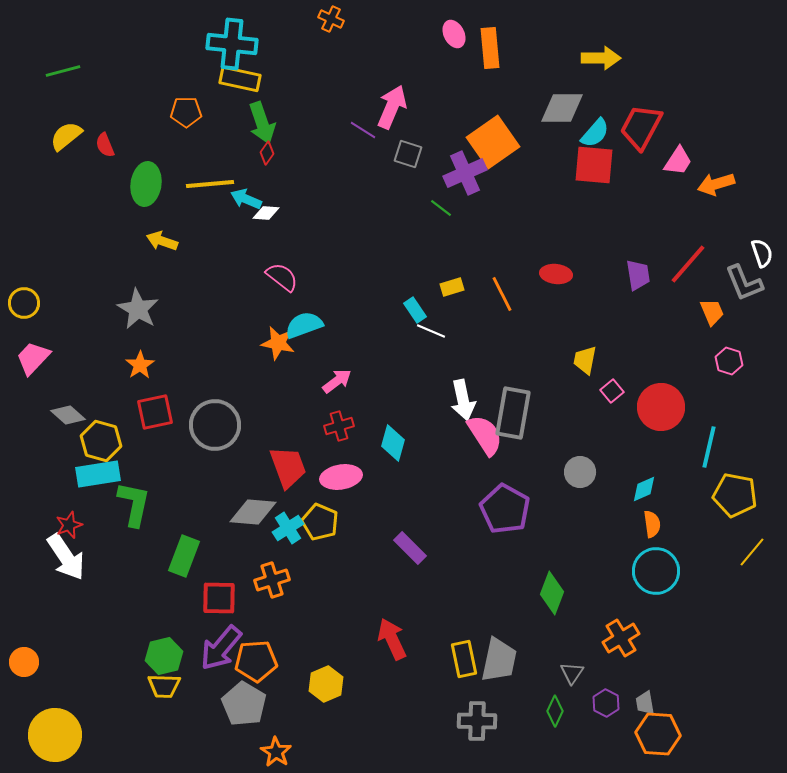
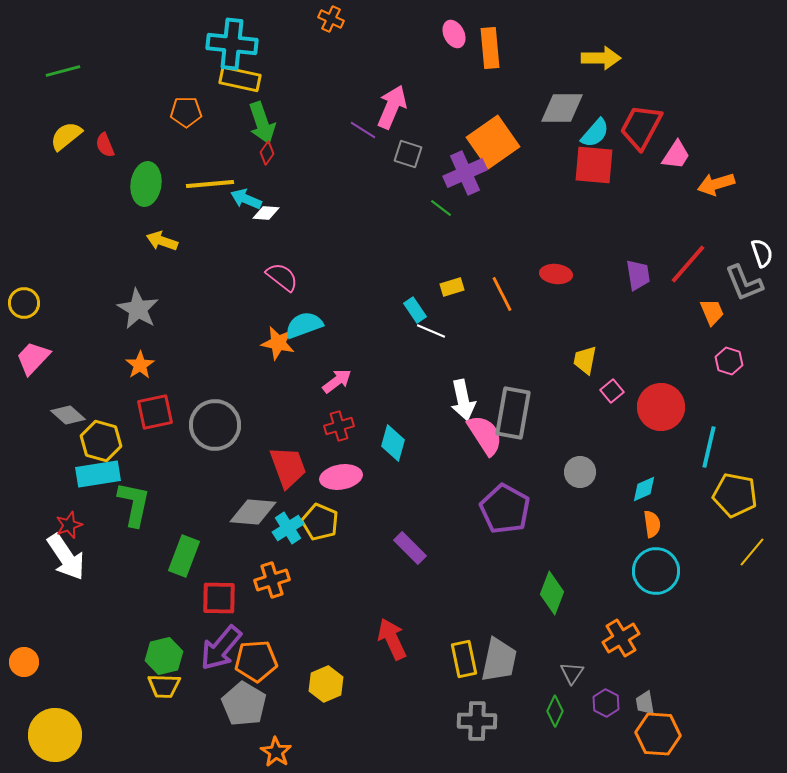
pink trapezoid at (678, 161): moved 2 px left, 6 px up
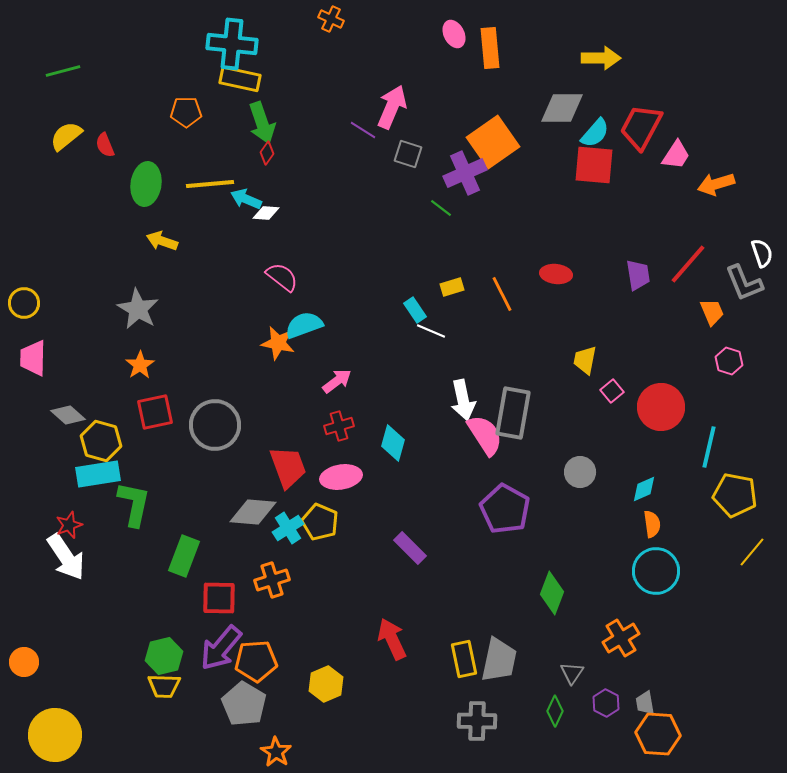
pink trapezoid at (33, 358): rotated 42 degrees counterclockwise
